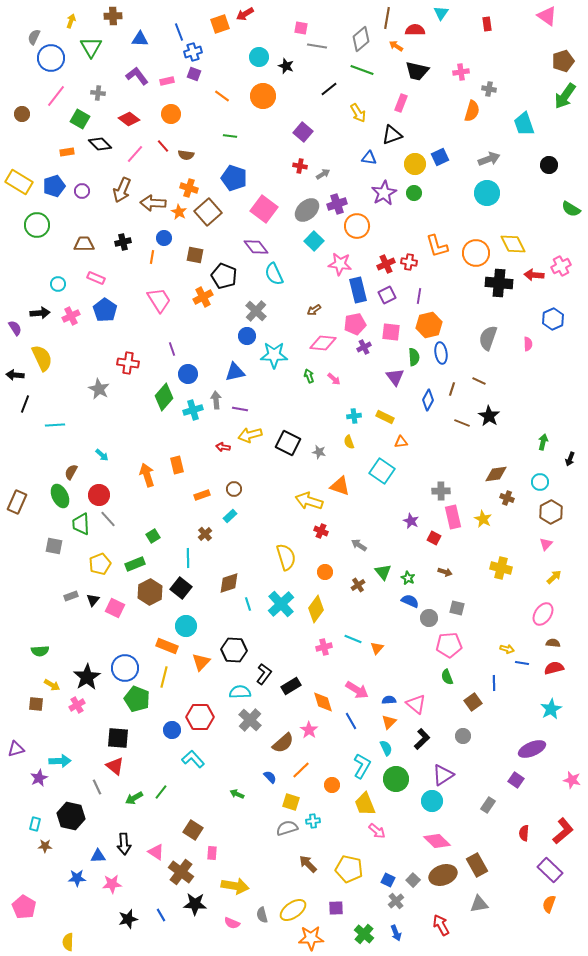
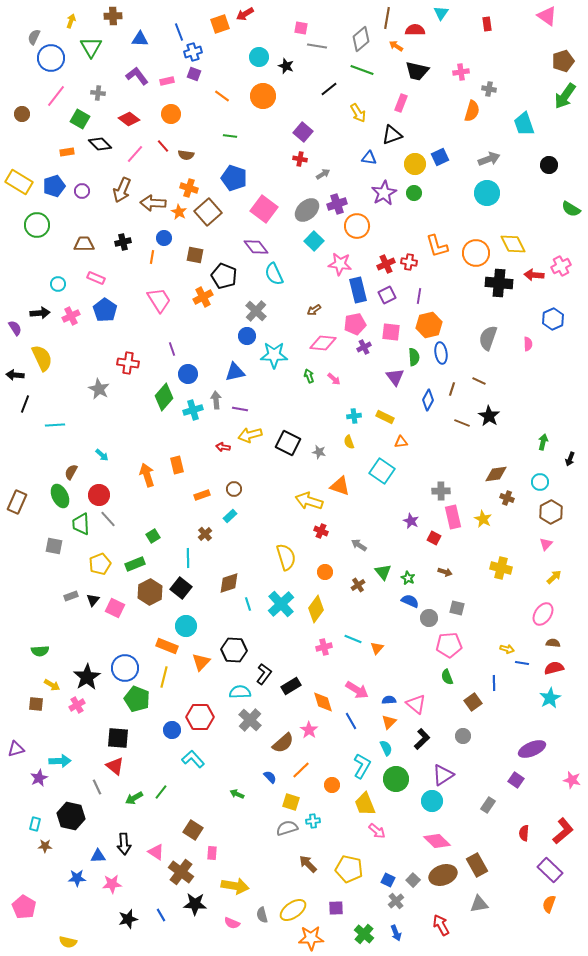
red cross at (300, 166): moved 7 px up
cyan star at (551, 709): moved 1 px left, 11 px up
yellow semicircle at (68, 942): rotated 78 degrees counterclockwise
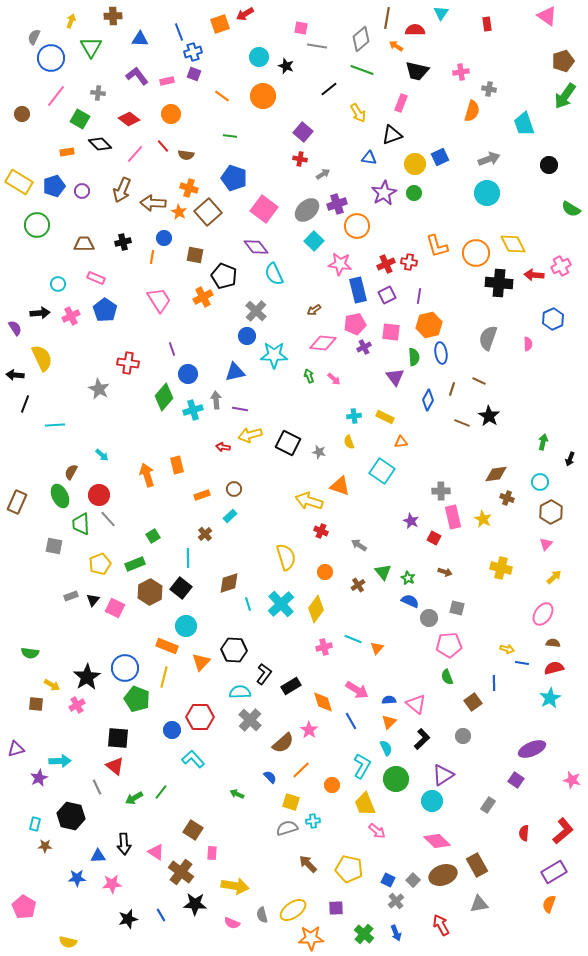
green semicircle at (40, 651): moved 10 px left, 2 px down; rotated 12 degrees clockwise
purple rectangle at (550, 870): moved 4 px right, 2 px down; rotated 75 degrees counterclockwise
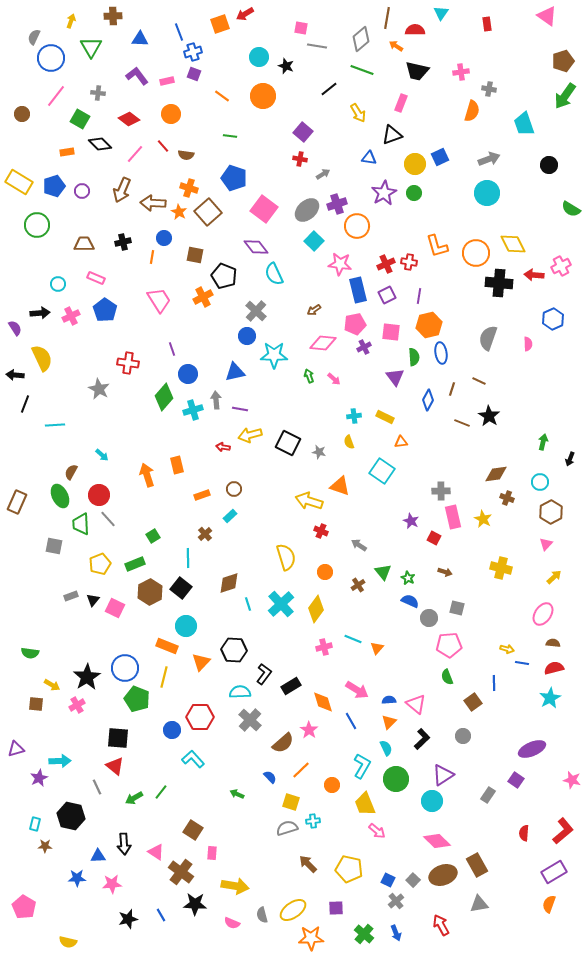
gray rectangle at (488, 805): moved 10 px up
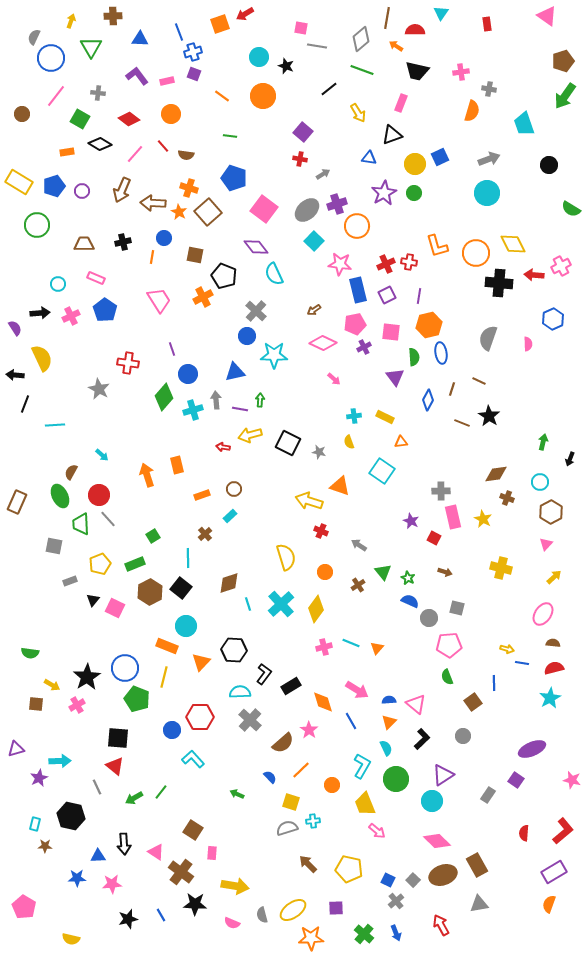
black diamond at (100, 144): rotated 15 degrees counterclockwise
pink diamond at (323, 343): rotated 20 degrees clockwise
green arrow at (309, 376): moved 49 px left, 24 px down; rotated 24 degrees clockwise
gray rectangle at (71, 596): moved 1 px left, 15 px up
cyan line at (353, 639): moved 2 px left, 4 px down
yellow semicircle at (68, 942): moved 3 px right, 3 px up
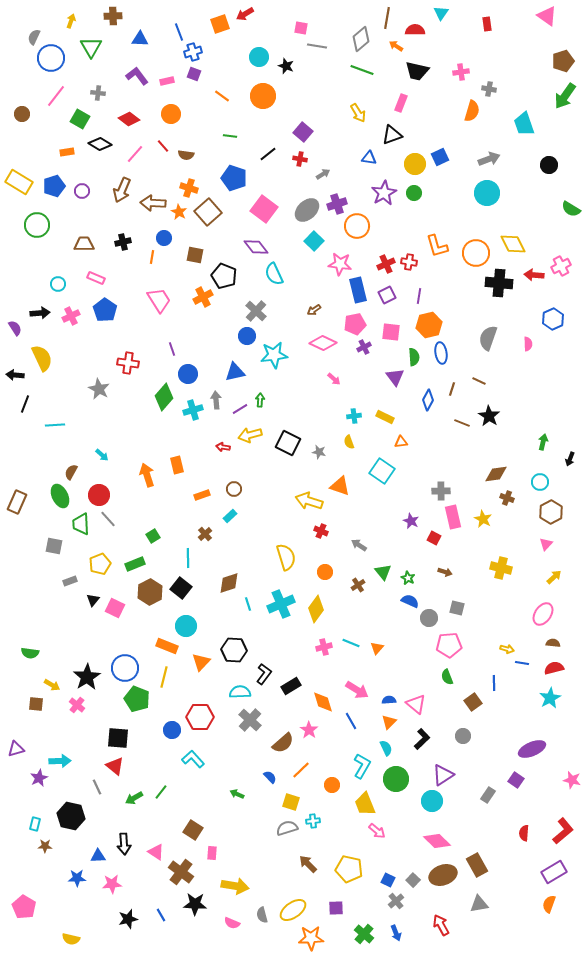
black line at (329, 89): moved 61 px left, 65 px down
cyan star at (274, 355): rotated 8 degrees counterclockwise
purple line at (240, 409): rotated 42 degrees counterclockwise
cyan cross at (281, 604): rotated 20 degrees clockwise
pink cross at (77, 705): rotated 21 degrees counterclockwise
